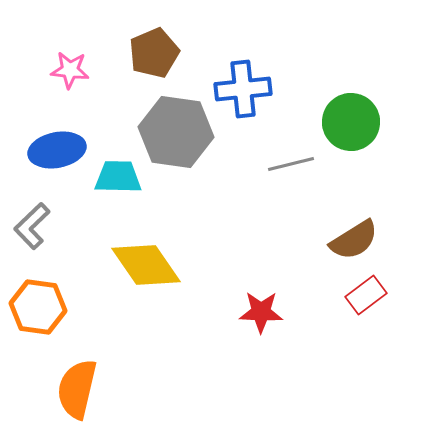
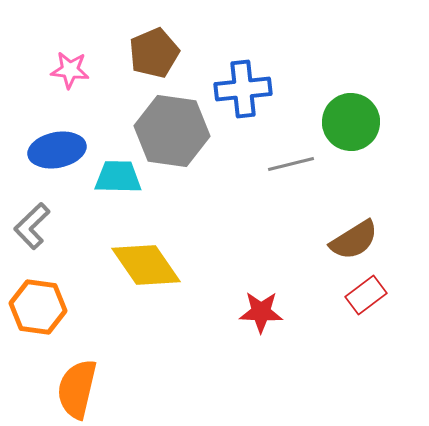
gray hexagon: moved 4 px left, 1 px up
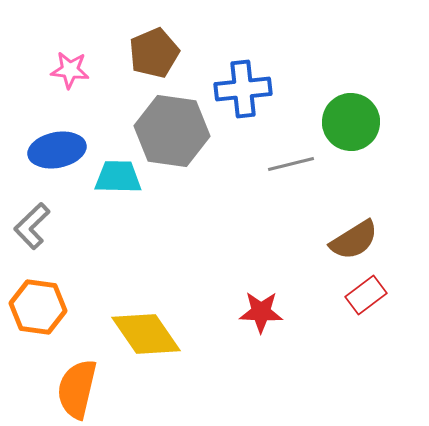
yellow diamond: moved 69 px down
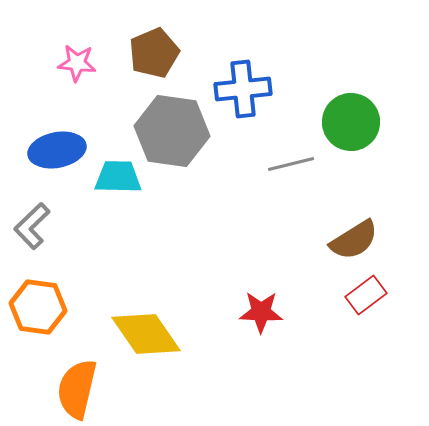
pink star: moved 7 px right, 7 px up
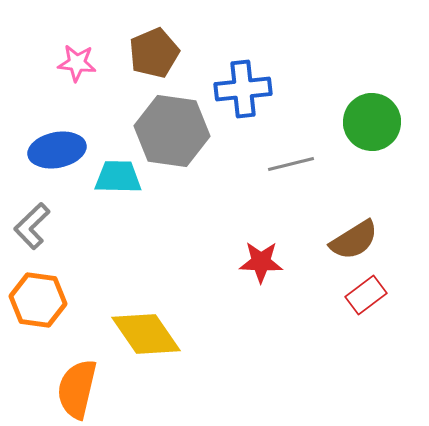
green circle: moved 21 px right
orange hexagon: moved 7 px up
red star: moved 50 px up
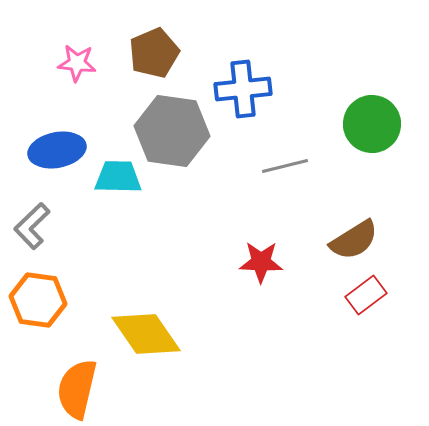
green circle: moved 2 px down
gray line: moved 6 px left, 2 px down
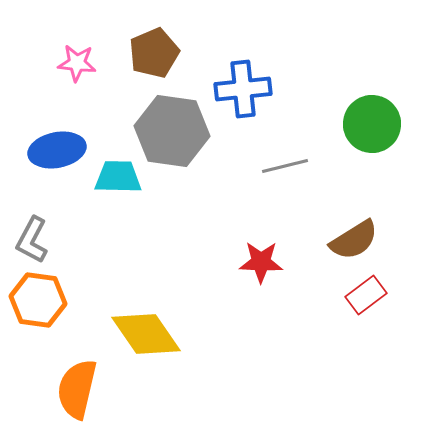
gray L-shape: moved 14 px down; rotated 18 degrees counterclockwise
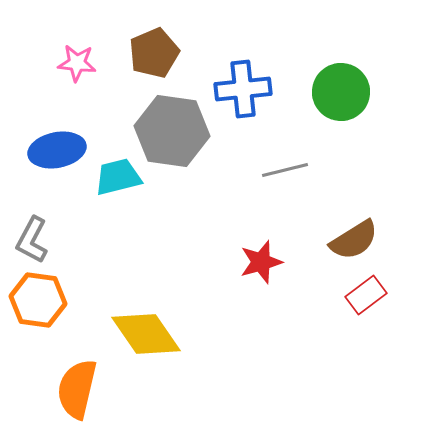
green circle: moved 31 px left, 32 px up
gray line: moved 4 px down
cyan trapezoid: rotated 15 degrees counterclockwise
red star: rotated 18 degrees counterclockwise
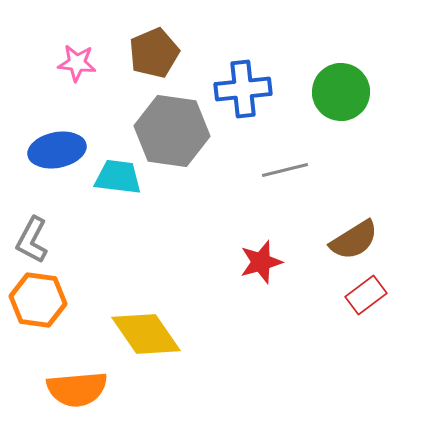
cyan trapezoid: rotated 21 degrees clockwise
orange semicircle: rotated 108 degrees counterclockwise
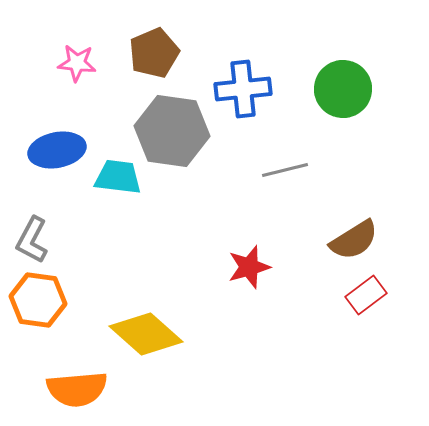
green circle: moved 2 px right, 3 px up
red star: moved 12 px left, 5 px down
yellow diamond: rotated 14 degrees counterclockwise
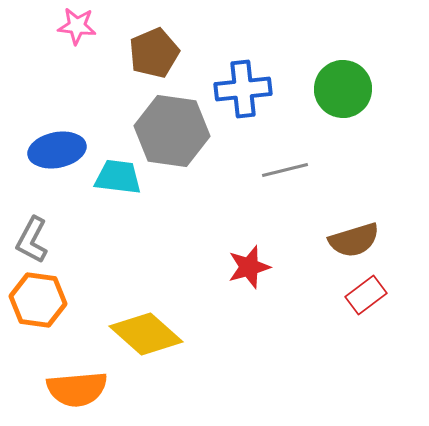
pink star: moved 37 px up
brown semicircle: rotated 15 degrees clockwise
